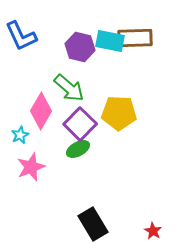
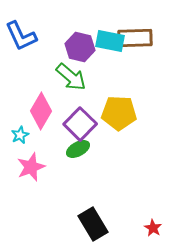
green arrow: moved 2 px right, 11 px up
red star: moved 3 px up
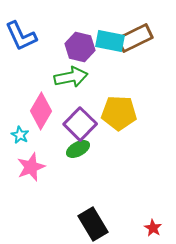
brown rectangle: rotated 24 degrees counterclockwise
green arrow: rotated 52 degrees counterclockwise
cyan star: rotated 18 degrees counterclockwise
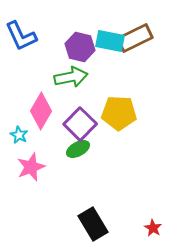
cyan star: moved 1 px left
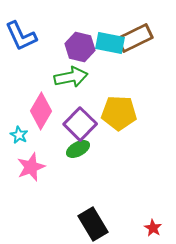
cyan rectangle: moved 2 px down
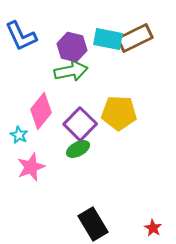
cyan rectangle: moved 2 px left, 4 px up
purple hexagon: moved 8 px left
green arrow: moved 6 px up
pink diamond: rotated 9 degrees clockwise
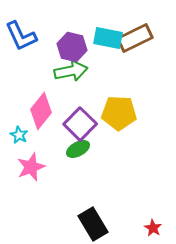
cyan rectangle: moved 1 px up
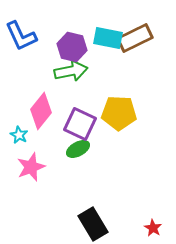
purple square: rotated 20 degrees counterclockwise
